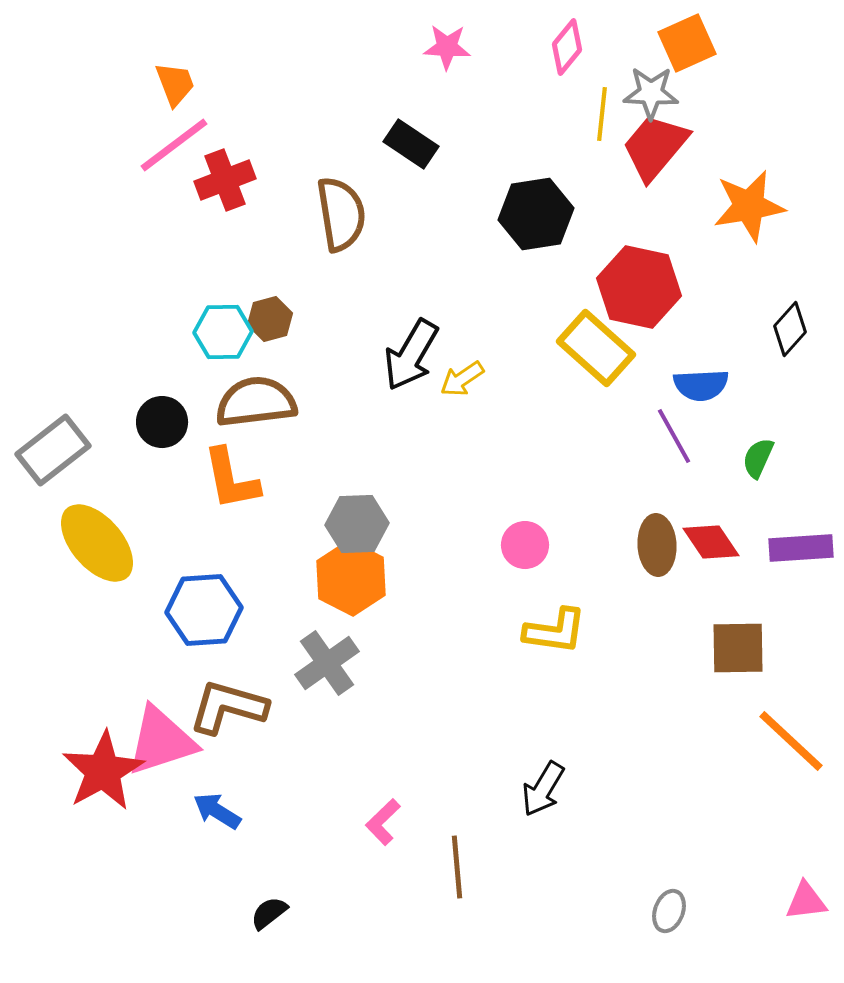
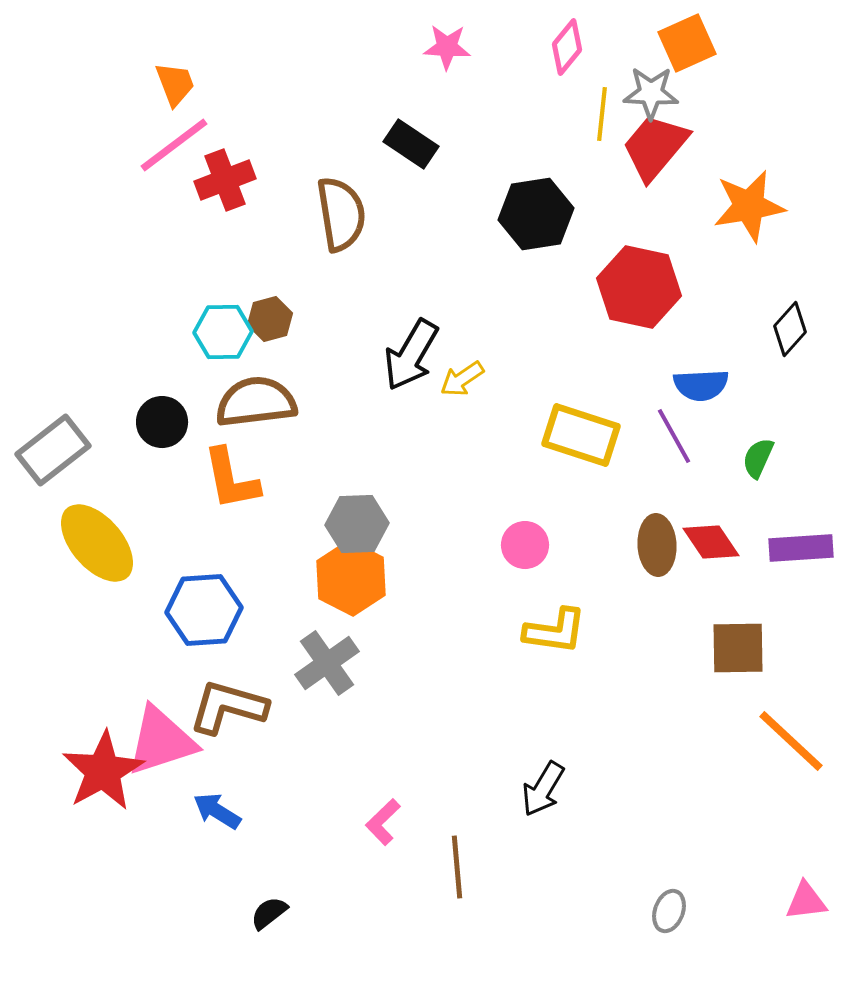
yellow rectangle at (596, 348): moved 15 px left, 87 px down; rotated 24 degrees counterclockwise
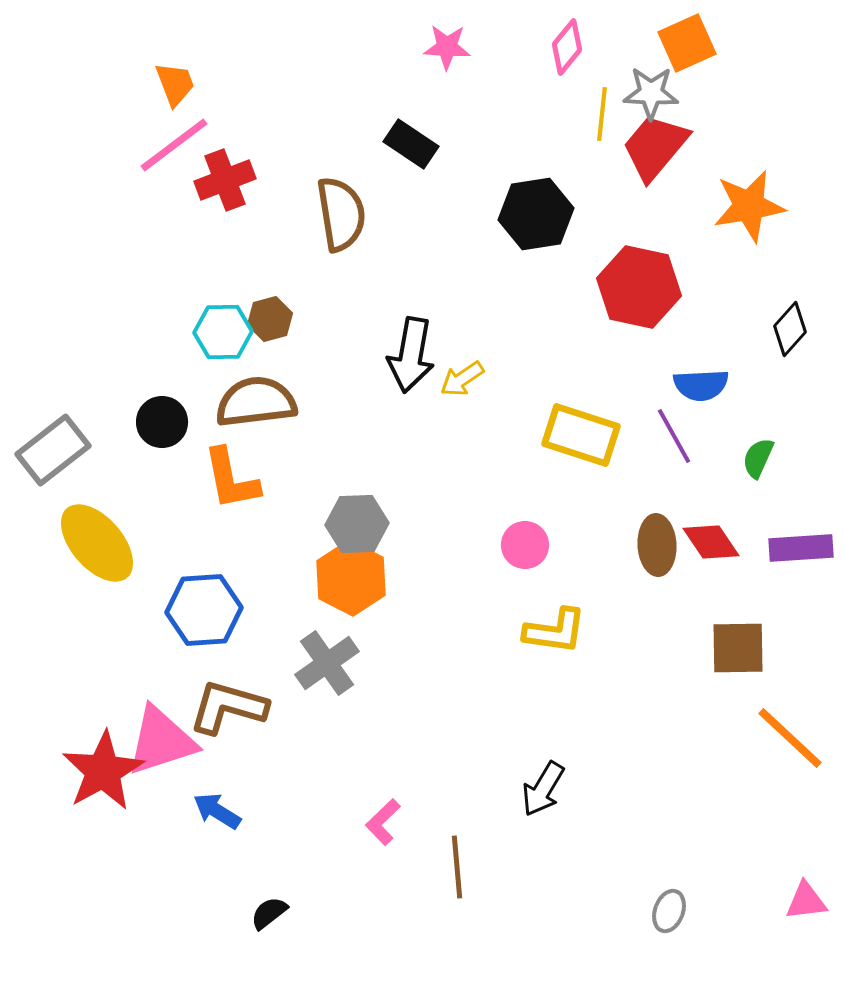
black arrow at (411, 355): rotated 20 degrees counterclockwise
orange line at (791, 741): moved 1 px left, 3 px up
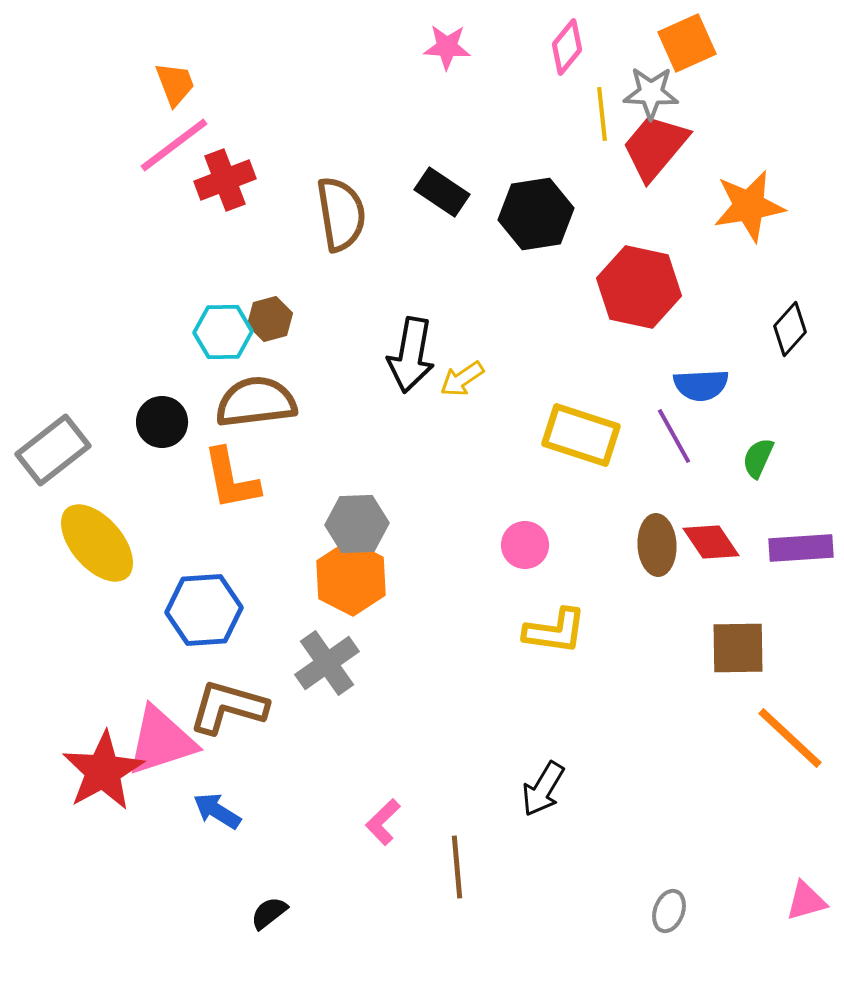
yellow line at (602, 114): rotated 12 degrees counterclockwise
black rectangle at (411, 144): moved 31 px right, 48 px down
pink triangle at (806, 901): rotated 9 degrees counterclockwise
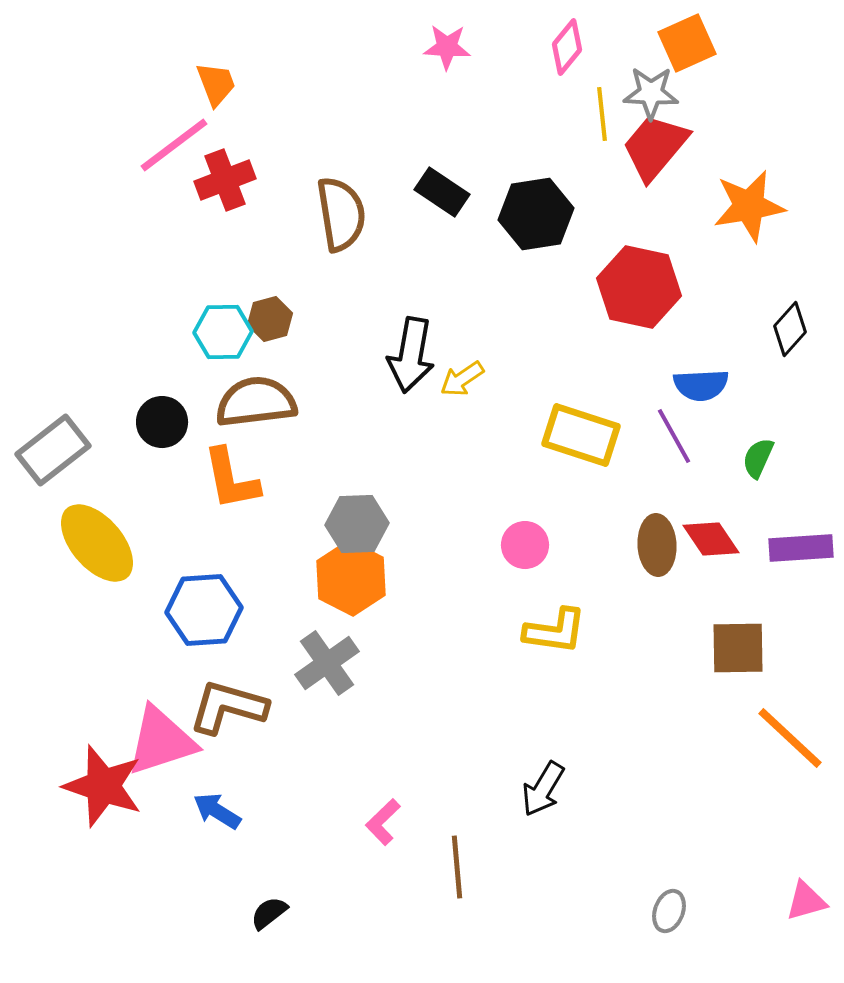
orange trapezoid at (175, 84): moved 41 px right
red diamond at (711, 542): moved 3 px up
red star at (103, 771): moved 15 px down; rotated 24 degrees counterclockwise
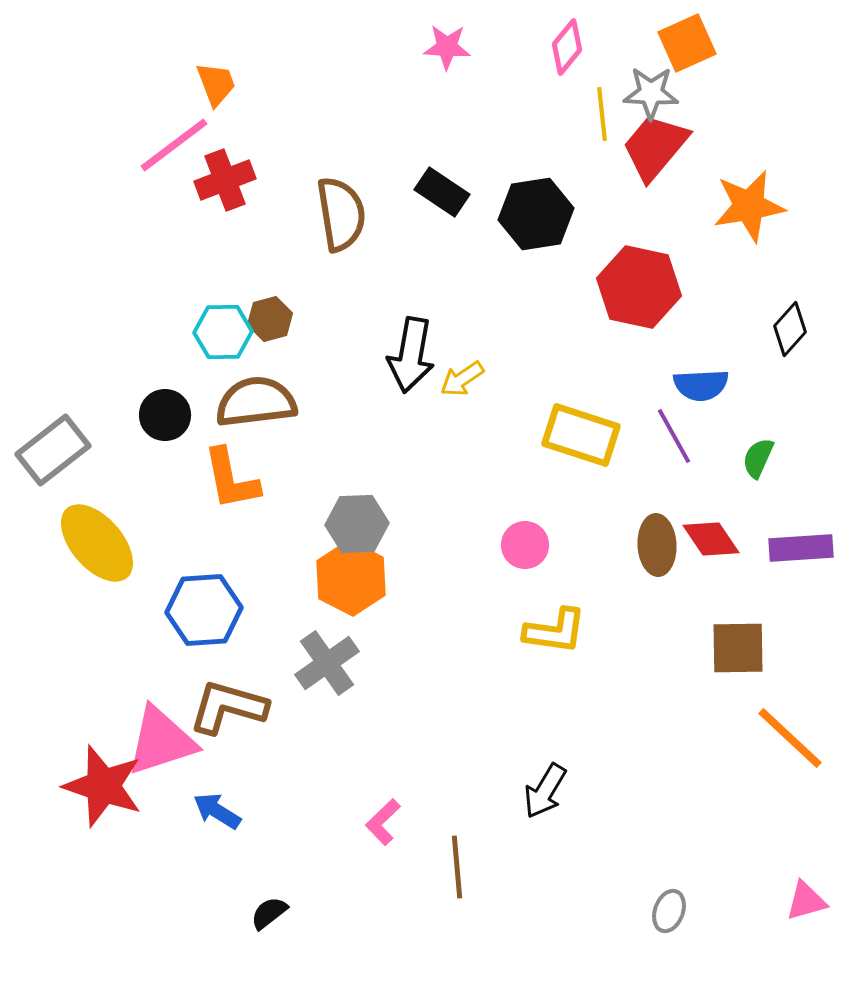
black circle at (162, 422): moved 3 px right, 7 px up
black arrow at (543, 789): moved 2 px right, 2 px down
